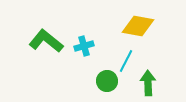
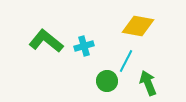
green arrow: rotated 20 degrees counterclockwise
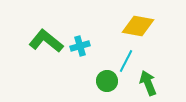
cyan cross: moved 4 px left
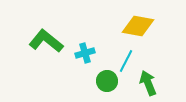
cyan cross: moved 5 px right, 7 px down
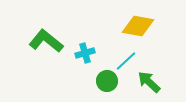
cyan line: rotated 20 degrees clockwise
green arrow: moved 1 px right, 1 px up; rotated 25 degrees counterclockwise
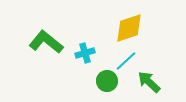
yellow diamond: moved 9 px left, 2 px down; rotated 28 degrees counterclockwise
green L-shape: moved 1 px down
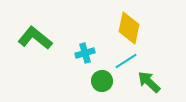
yellow diamond: rotated 60 degrees counterclockwise
green L-shape: moved 11 px left, 4 px up
cyan line: rotated 10 degrees clockwise
green circle: moved 5 px left
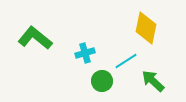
yellow diamond: moved 17 px right
green arrow: moved 4 px right, 1 px up
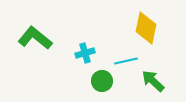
cyan line: rotated 20 degrees clockwise
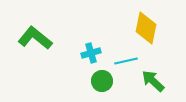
cyan cross: moved 6 px right
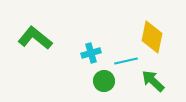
yellow diamond: moved 6 px right, 9 px down
green circle: moved 2 px right
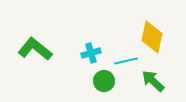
green L-shape: moved 11 px down
